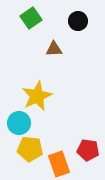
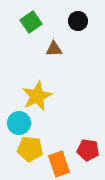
green square: moved 4 px down
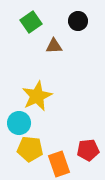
brown triangle: moved 3 px up
red pentagon: rotated 15 degrees counterclockwise
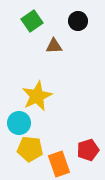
green square: moved 1 px right, 1 px up
red pentagon: rotated 10 degrees counterclockwise
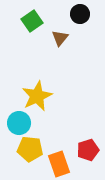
black circle: moved 2 px right, 7 px up
brown triangle: moved 6 px right, 8 px up; rotated 48 degrees counterclockwise
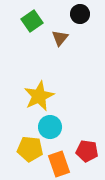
yellow star: moved 2 px right
cyan circle: moved 31 px right, 4 px down
red pentagon: moved 1 px left, 1 px down; rotated 25 degrees clockwise
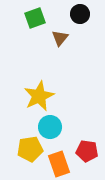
green square: moved 3 px right, 3 px up; rotated 15 degrees clockwise
yellow pentagon: rotated 15 degrees counterclockwise
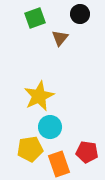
red pentagon: moved 1 px down
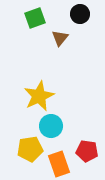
cyan circle: moved 1 px right, 1 px up
red pentagon: moved 1 px up
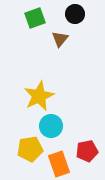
black circle: moved 5 px left
brown triangle: moved 1 px down
red pentagon: rotated 20 degrees counterclockwise
